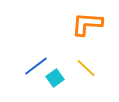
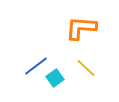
orange L-shape: moved 6 px left, 4 px down
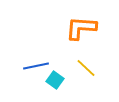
blue line: rotated 25 degrees clockwise
cyan square: moved 2 px down; rotated 18 degrees counterclockwise
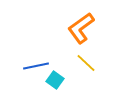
orange L-shape: rotated 40 degrees counterclockwise
yellow line: moved 5 px up
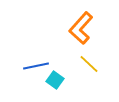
orange L-shape: rotated 12 degrees counterclockwise
yellow line: moved 3 px right, 1 px down
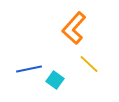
orange L-shape: moved 7 px left
blue line: moved 7 px left, 3 px down
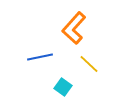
blue line: moved 11 px right, 12 px up
cyan square: moved 8 px right, 7 px down
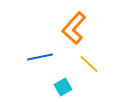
cyan square: rotated 24 degrees clockwise
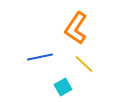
orange L-shape: moved 2 px right; rotated 8 degrees counterclockwise
yellow line: moved 5 px left
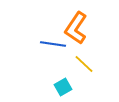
blue line: moved 13 px right, 13 px up; rotated 20 degrees clockwise
